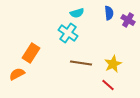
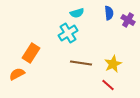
cyan cross: rotated 24 degrees clockwise
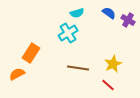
blue semicircle: rotated 48 degrees counterclockwise
brown line: moved 3 px left, 5 px down
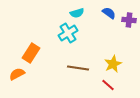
purple cross: moved 1 px right; rotated 24 degrees counterclockwise
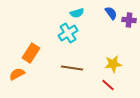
blue semicircle: moved 2 px right; rotated 16 degrees clockwise
yellow star: rotated 18 degrees clockwise
brown line: moved 6 px left
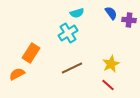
yellow star: moved 2 px left; rotated 18 degrees counterclockwise
brown line: rotated 35 degrees counterclockwise
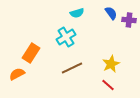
cyan cross: moved 2 px left, 4 px down
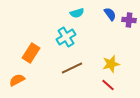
blue semicircle: moved 1 px left, 1 px down
yellow star: rotated 12 degrees clockwise
orange semicircle: moved 6 px down
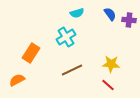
yellow star: rotated 18 degrees clockwise
brown line: moved 2 px down
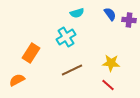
yellow star: moved 1 px up
